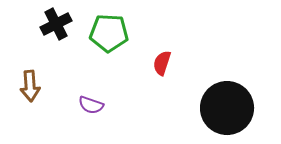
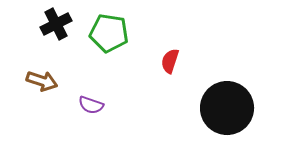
green pentagon: rotated 6 degrees clockwise
red semicircle: moved 8 px right, 2 px up
brown arrow: moved 12 px right, 5 px up; rotated 68 degrees counterclockwise
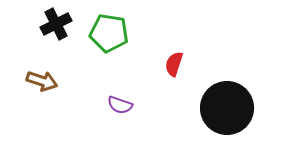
red semicircle: moved 4 px right, 3 px down
purple semicircle: moved 29 px right
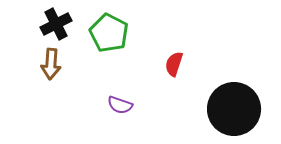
green pentagon: rotated 18 degrees clockwise
brown arrow: moved 9 px right, 17 px up; rotated 76 degrees clockwise
black circle: moved 7 px right, 1 px down
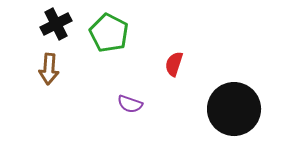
brown arrow: moved 2 px left, 5 px down
purple semicircle: moved 10 px right, 1 px up
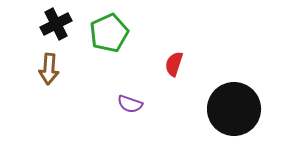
green pentagon: rotated 21 degrees clockwise
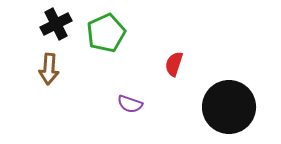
green pentagon: moved 3 px left
black circle: moved 5 px left, 2 px up
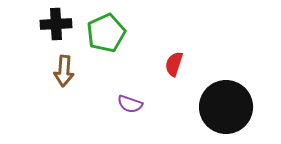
black cross: rotated 24 degrees clockwise
brown arrow: moved 15 px right, 2 px down
black circle: moved 3 px left
